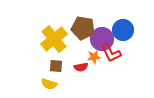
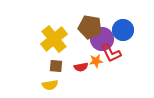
brown pentagon: moved 7 px right, 1 px up
orange star: moved 2 px right, 4 px down
yellow semicircle: moved 1 px right, 1 px down; rotated 28 degrees counterclockwise
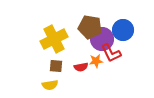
yellow cross: rotated 12 degrees clockwise
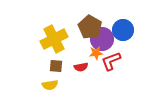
brown pentagon: rotated 20 degrees clockwise
red L-shape: moved 8 px down; rotated 95 degrees clockwise
orange star: moved 8 px up
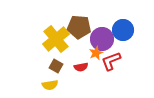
brown pentagon: moved 11 px left; rotated 25 degrees counterclockwise
yellow cross: moved 2 px right; rotated 12 degrees counterclockwise
orange star: rotated 16 degrees counterclockwise
brown square: rotated 24 degrees clockwise
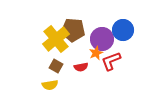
brown pentagon: moved 6 px left, 3 px down
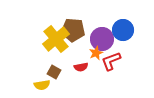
brown square: moved 2 px left, 6 px down
yellow semicircle: moved 8 px left
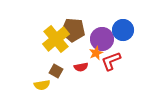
brown square: moved 2 px right, 1 px up
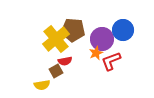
red semicircle: moved 16 px left, 6 px up
brown square: rotated 32 degrees clockwise
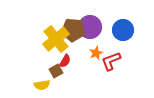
purple circle: moved 12 px left, 12 px up
red semicircle: rotated 48 degrees counterclockwise
